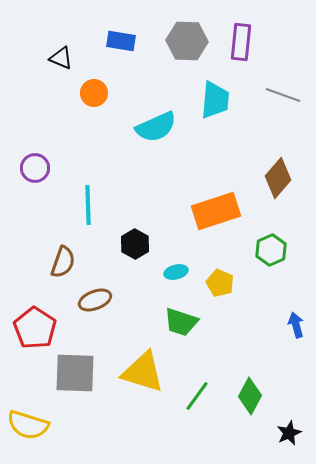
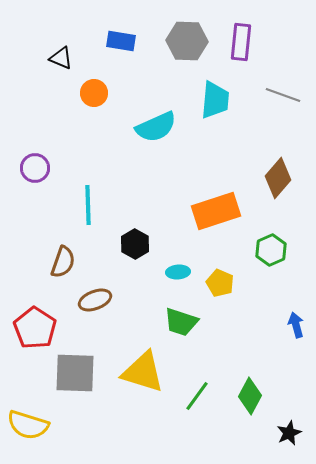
cyan ellipse: moved 2 px right; rotated 10 degrees clockwise
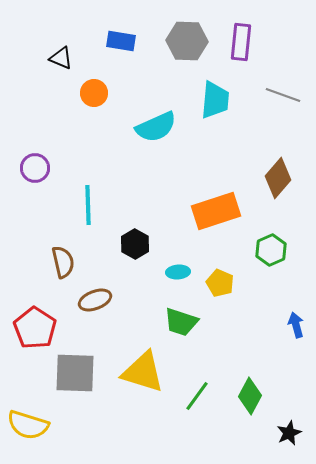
brown semicircle: rotated 32 degrees counterclockwise
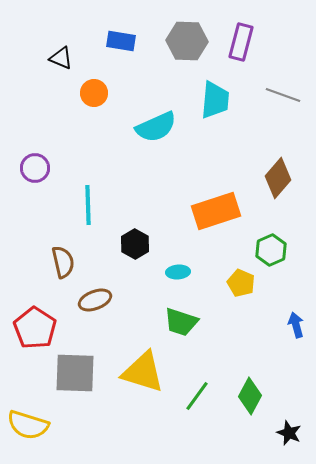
purple rectangle: rotated 9 degrees clockwise
yellow pentagon: moved 21 px right
black star: rotated 25 degrees counterclockwise
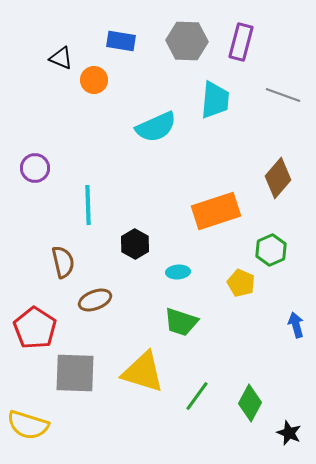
orange circle: moved 13 px up
green diamond: moved 7 px down
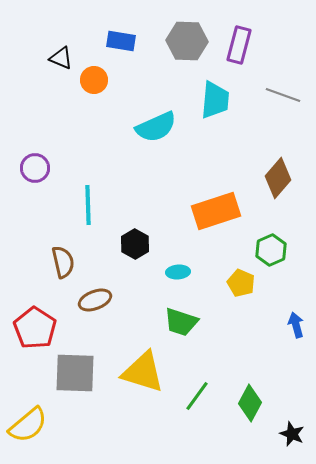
purple rectangle: moved 2 px left, 3 px down
yellow semicircle: rotated 57 degrees counterclockwise
black star: moved 3 px right, 1 px down
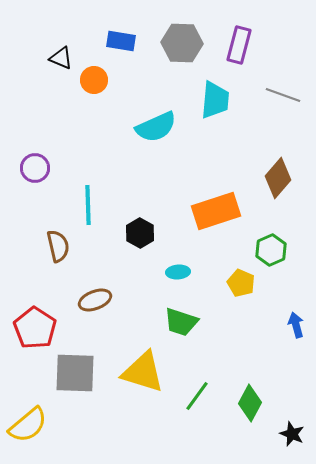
gray hexagon: moved 5 px left, 2 px down
black hexagon: moved 5 px right, 11 px up
brown semicircle: moved 5 px left, 16 px up
